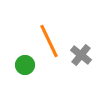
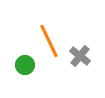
gray cross: moved 1 px left, 1 px down
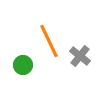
green circle: moved 2 px left
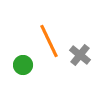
gray cross: moved 1 px up
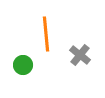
orange line: moved 3 px left, 7 px up; rotated 20 degrees clockwise
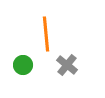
gray cross: moved 13 px left, 10 px down
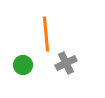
gray cross: moved 1 px left, 2 px up; rotated 25 degrees clockwise
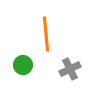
gray cross: moved 4 px right, 6 px down
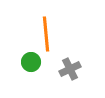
green circle: moved 8 px right, 3 px up
